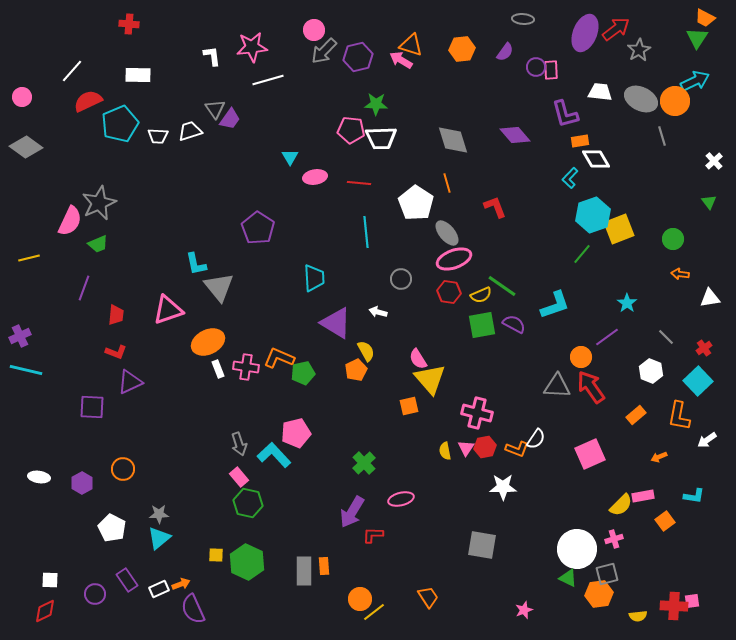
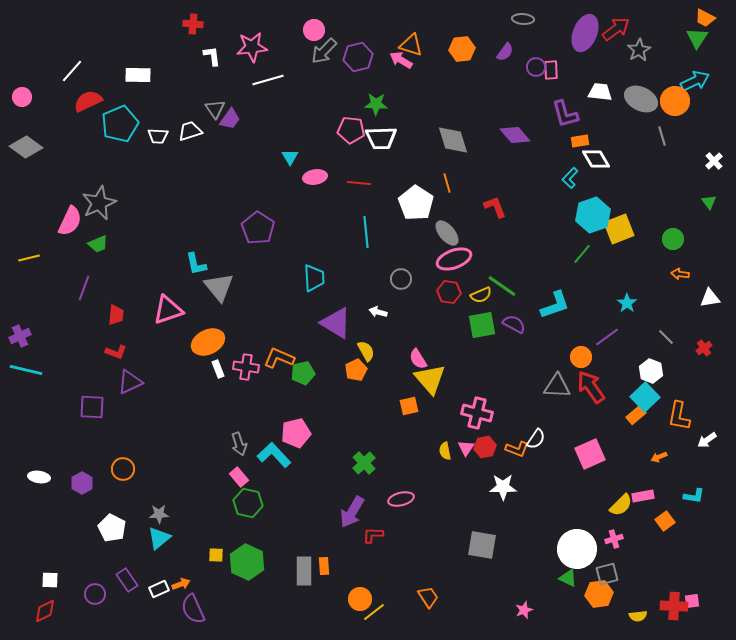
red cross at (129, 24): moved 64 px right
cyan square at (698, 381): moved 53 px left, 16 px down
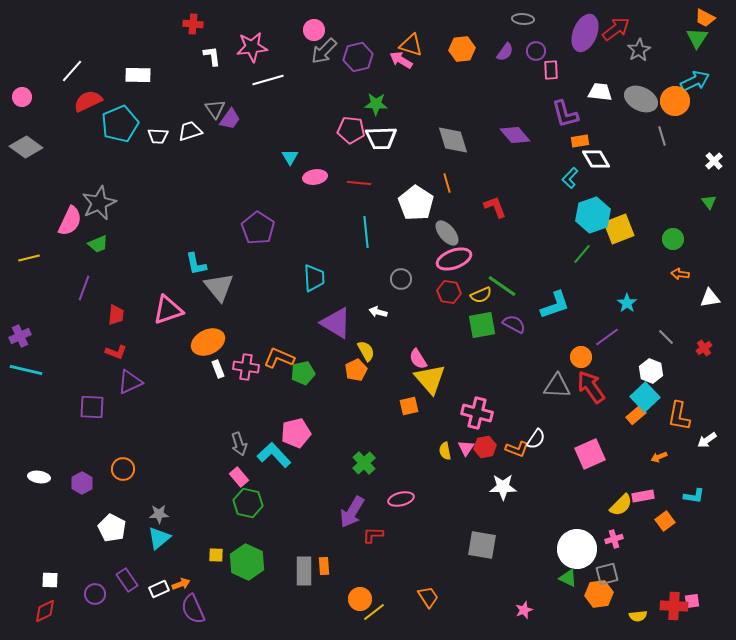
purple circle at (536, 67): moved 16 px up
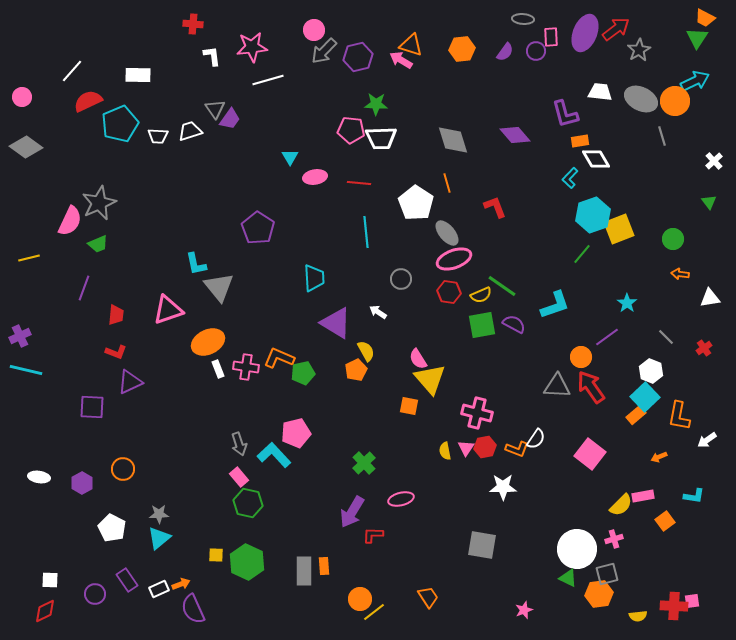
pink rectangle at (551, 70): moved 33 px up
white arrow at (378, 312): rotated 18 degrees clockwise
orange square at (409, 406): rotated 24 degrees clockwise
pink square at (590, 454): rotated 28 degrees counterclockwise
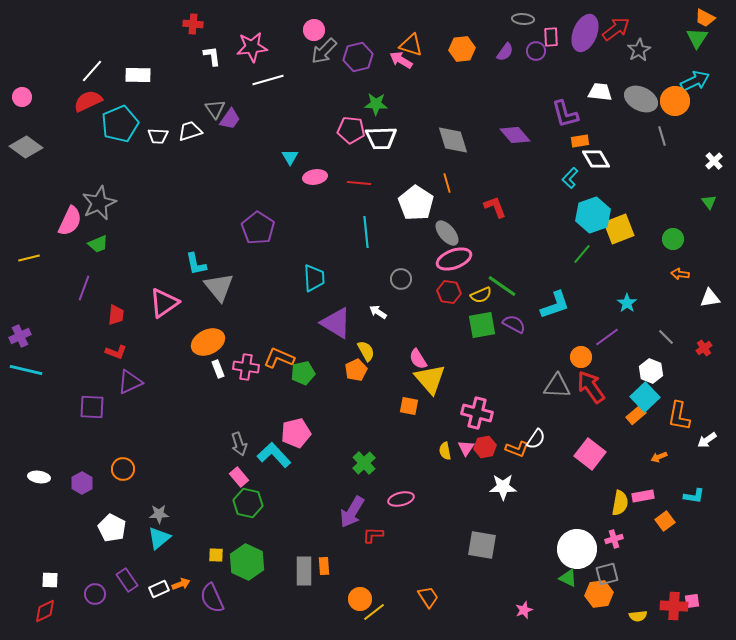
white line at (72, 71): moved 20 px right
pink triangle at (168, 310): moved 4 px left, 7 px up; rotated 16 degrees counterclockwise
yellow semicircle at (621, 505): moved 1 px left, 2 px up; rotated 35 degrees counterclockwise
purple semicircle at (193, 609): moved 19 px right, 11 px up
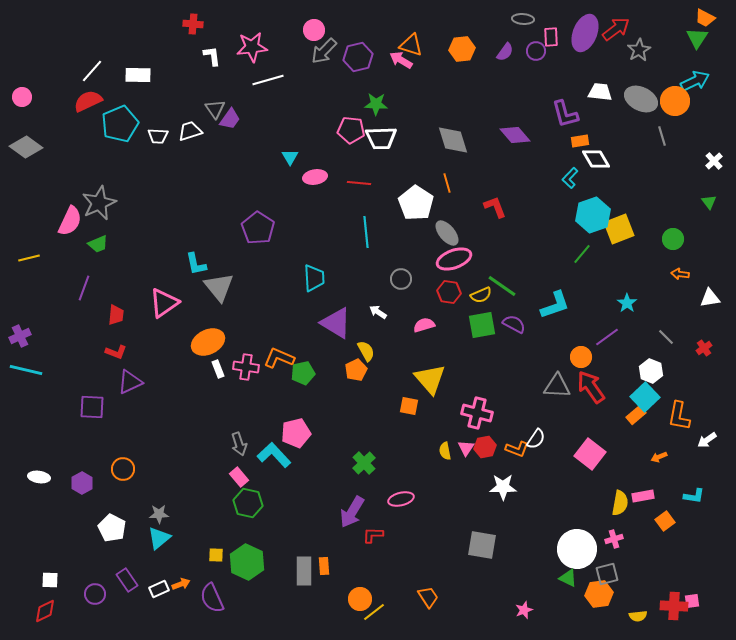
pink semicircle at (418, 359): moved 6 px right, 34 px up; rotated 105 degrees clockwise
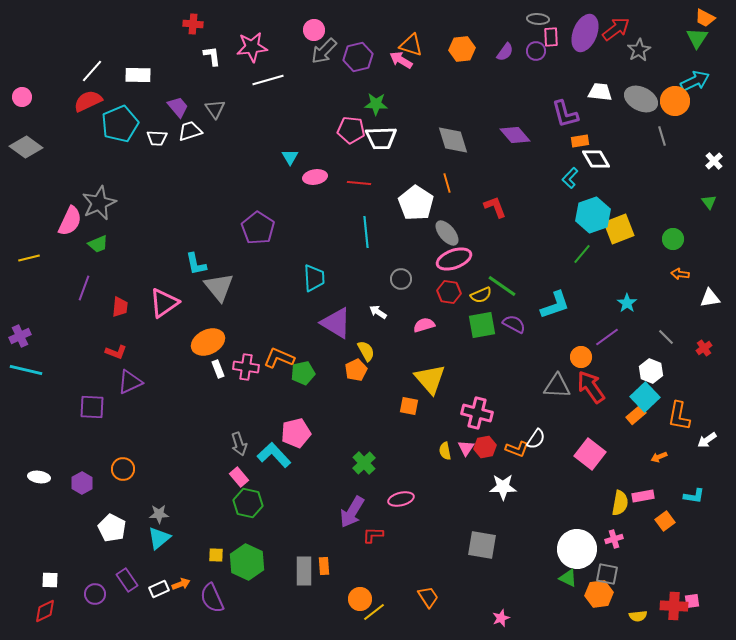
gray ellipse at (523, 19): moved 15 px right
purple trapezoid at (230, 119): moved 52 px left, 12 px up; rotated 75 degrees counterclockwise
white trapezoid at (158, 136): moved 1 px left, 2 px down
red trapezoid at (116, 315): moved 4 px right, 8 px up
gray square at (607, 574): rotated 25 degrees clockwise
pink star at (524, 610): moved 23 px left, 8 px down
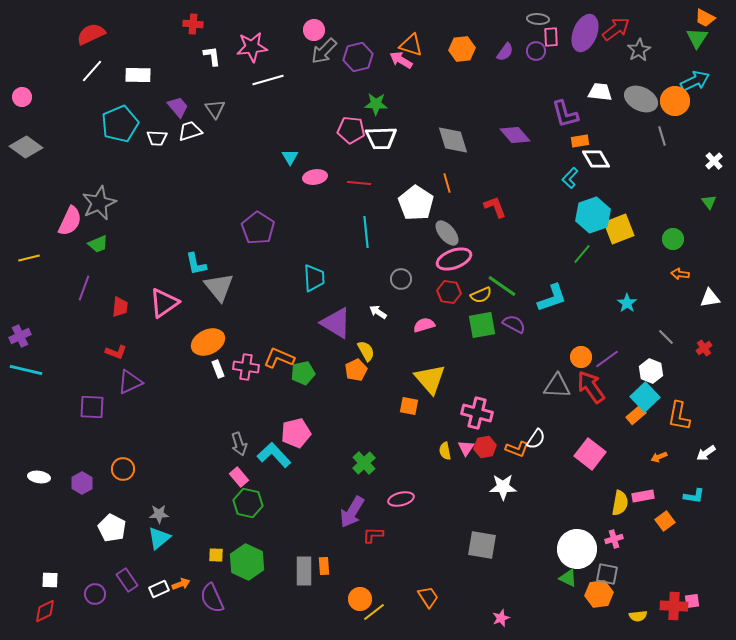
red semicircle at (88, 101): moved 3 px right, 67 px up
cyan L-shape at (555, 305): moved 3 px left, 7 px up
purple line at (607, 337): moved 22 px down
white arrow at (707, 440): moved 1 px left, 13 px down
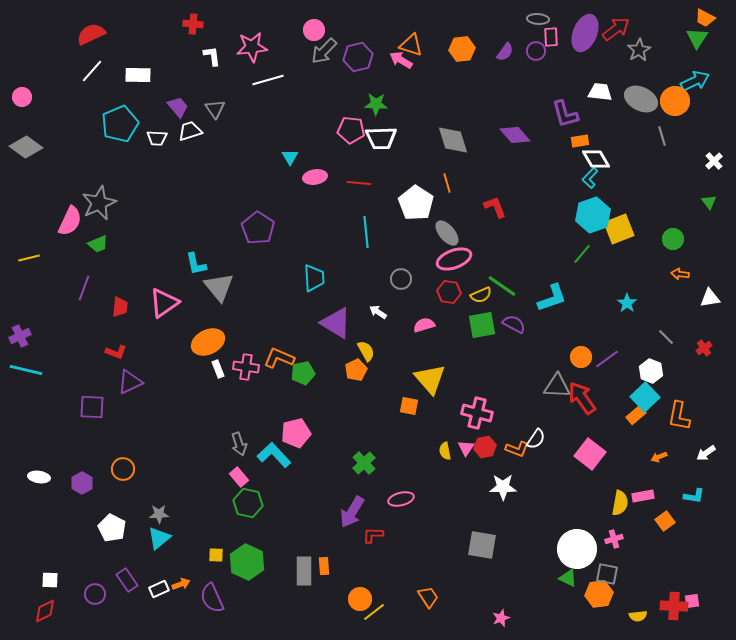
cyan L-shape at (570, 178): moved 20 px right
red arrow at (591, 387): moved 9 px left, 11 px down
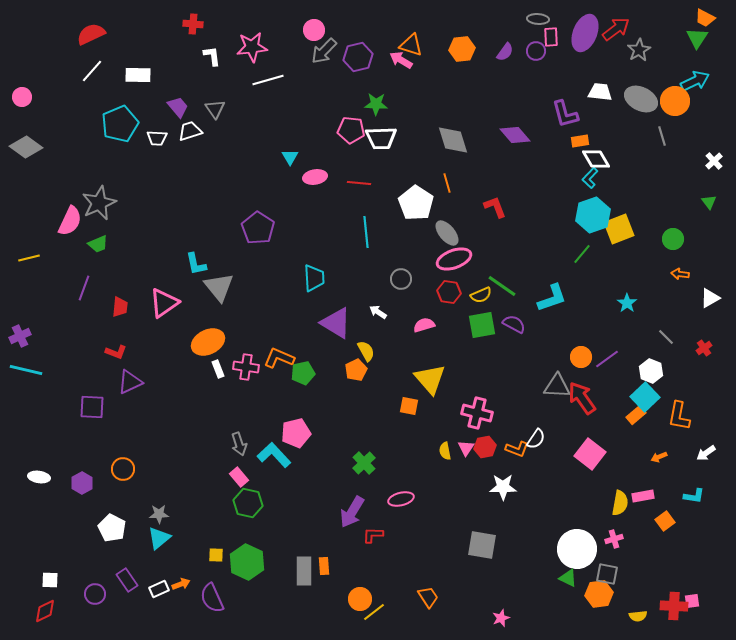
white triangle at (710, 298): rotated 20 degrees counterclockwise
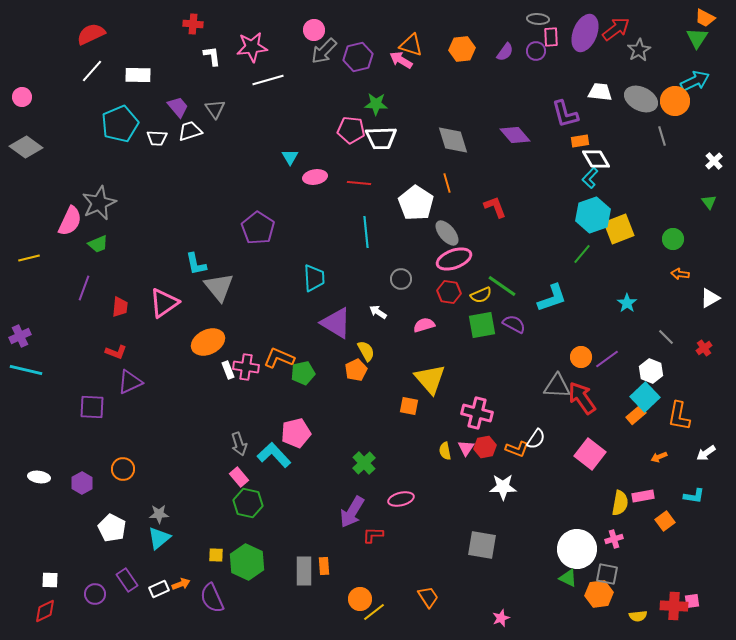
white rectangle at (218, 369): moved 10 px right, 1 px down
